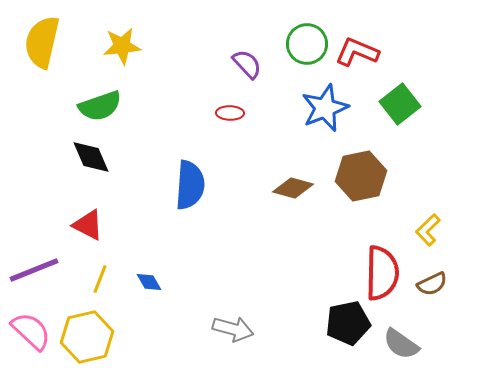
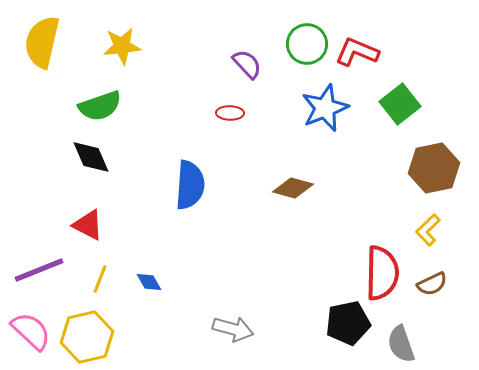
brown hexagon: moved 73 px right, 8 px up
purple line: moved 5 px right
gray semicircle: rotated 36 degrees clockwise
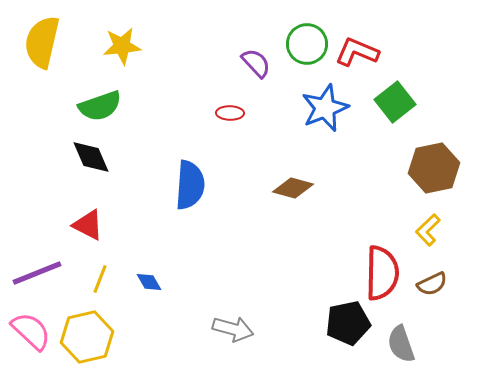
purple semicircle: moved 9 px right, 1 px up
green square: moved 5 px left, 2 px up
purple line: moved 2 px left, 3 px down
